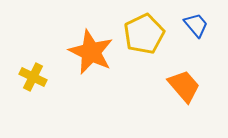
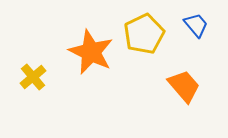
yellow cross: rotated 24 degrees clockwise
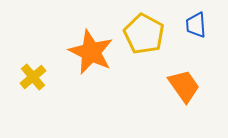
blue trapezoid: rotated 144 degrees counterclockwise
yellow pentagon: rotated 18 degrees counterclockwise
orange trapezoid: rotated 6 degrees clockwise
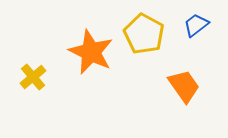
blue trapezoid: rotated 56 degrees clockwise
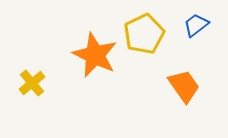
yellow pentagon: rotated 18 degrees clockwise
orange star: moved 4 px right, 3 px down
yellow cross: moved 1 px left, 6 px down
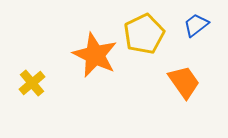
orange trapezoid: moved 4 px up
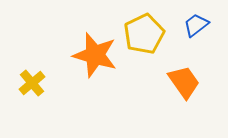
orange star: rotated 9 degrees counterclockwise
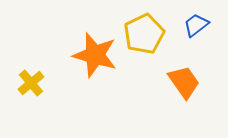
yellow cross: moved 1 px left
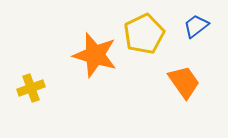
blue trapezoid: moved 1 px down
yellow cross: moved 5 px down; rotated 20 degrees clockwise
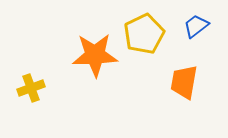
orange star: rotated 18 degrees counterclockwise
orange trapezoid: rotated 135 degrees counterclockwise
